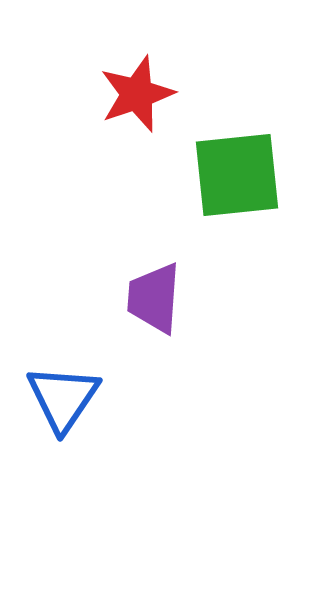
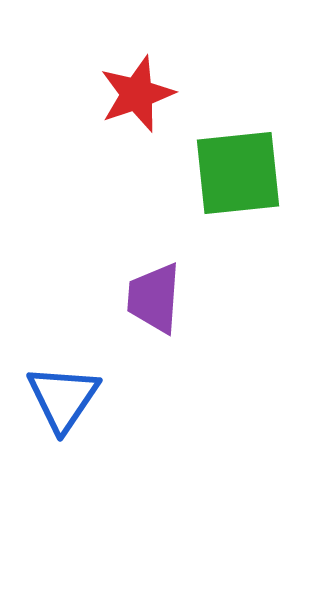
green square: moved 1 px right, 2 px up
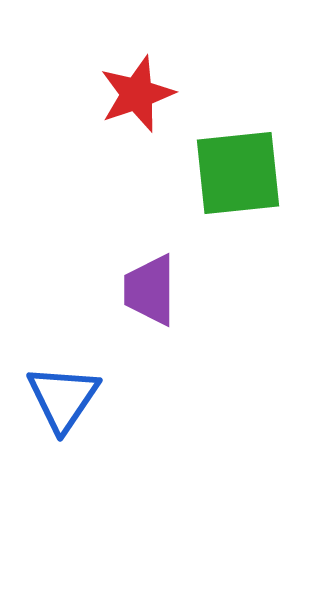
purple trapezoid: moved 4 px left, 8 px up; rotated 4 degrees counterclockwise
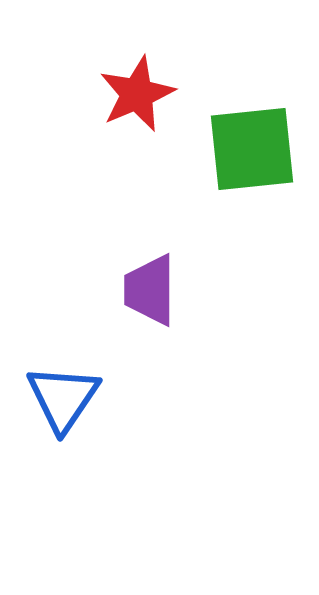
red star: rotated 4 degrees counterclockwise
green square: moved 14 px right, 24 px up
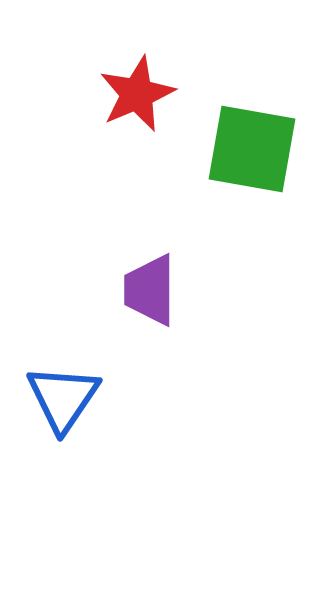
green square: rotated 16 degrees clockwise
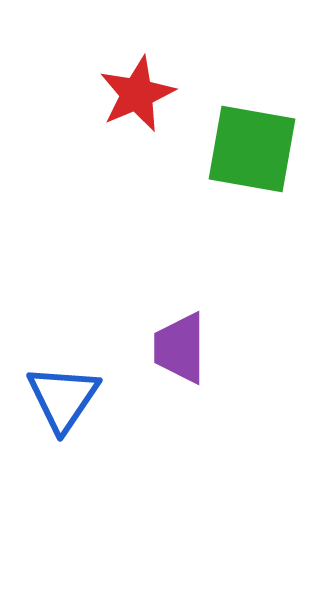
purple trapezoid: moved 30 px right, 58 px down
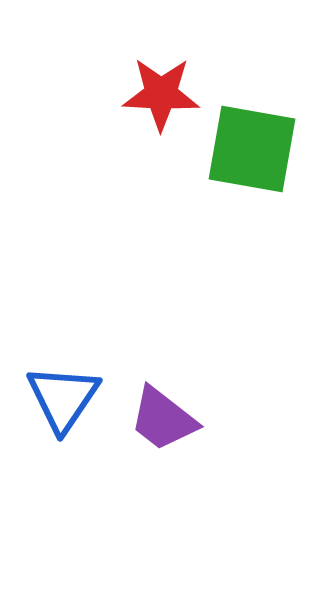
red star: moved 24 px right; rotated 26 degrees clockwise
purple trapezoid: moved 17 px left, 71 px down; rotated 52 degrees counterclockwise
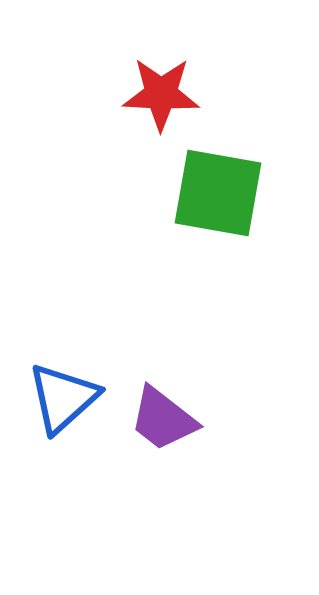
green square: moved 34 px left, 44 px down
blue triangle: rotated 14 degrees clockwise
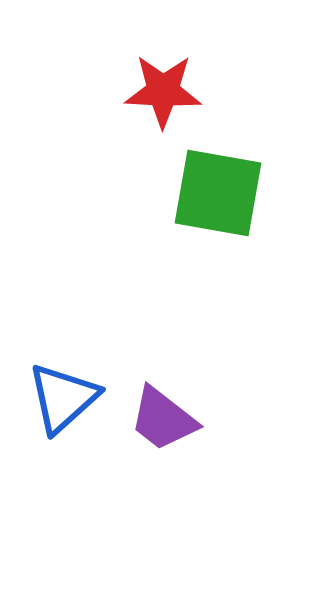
red star: moved 2 px right, 3 px up
